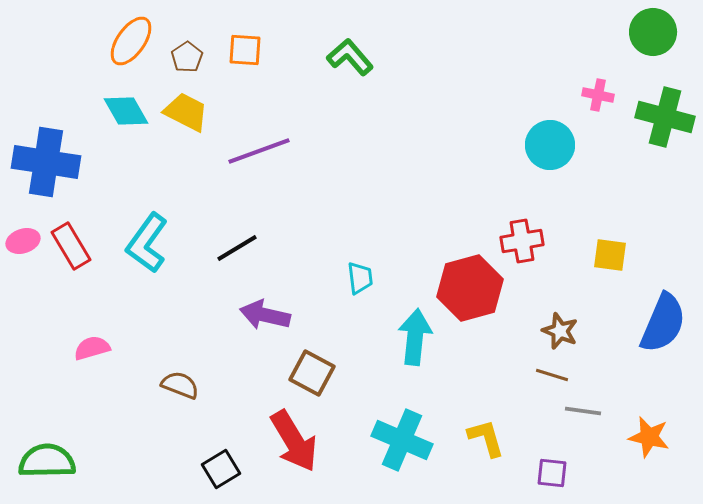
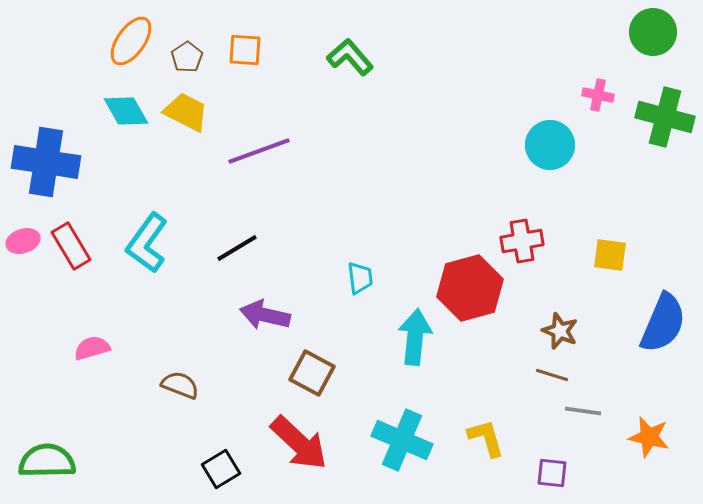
red arrow: moved 5 px right, 2 px down; rotated 16 degrees counterclockwise
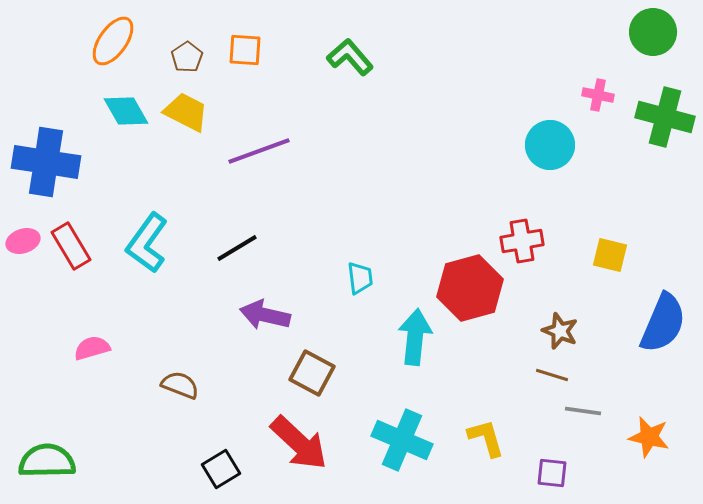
orange ellipse: moved 18 px left
yellow square: rotated 6 degrees clockwise
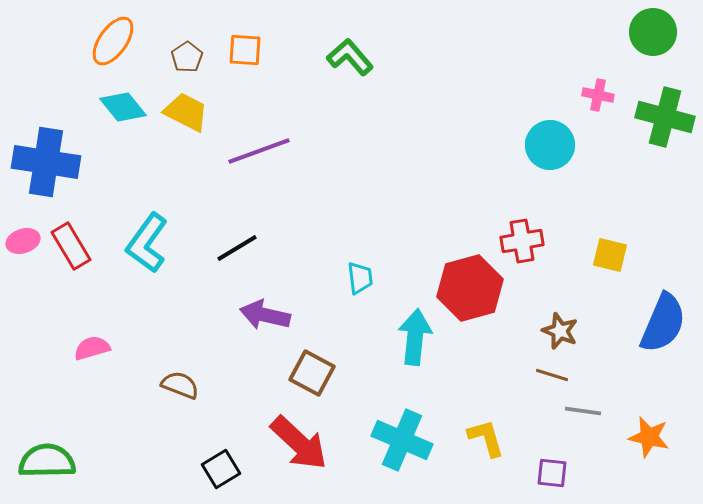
cyan diamond: moved 3 px left, 4 px up; rotated 9 degrees counterclockwise
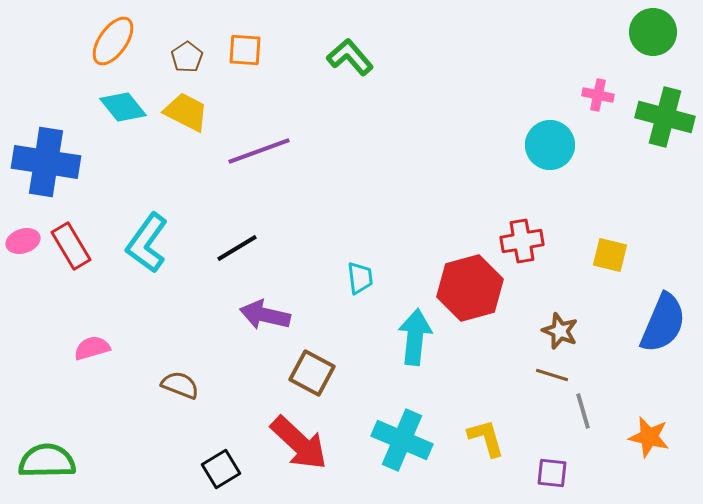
gray line: rotated 66 degrees clockwise
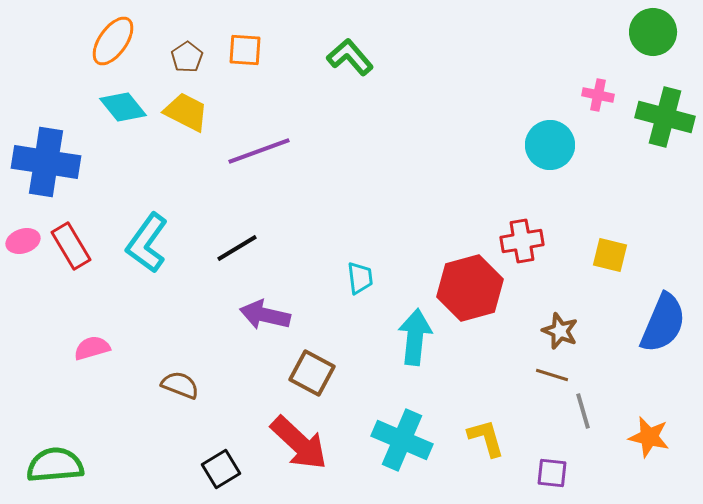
green semicircle: moved 8 px right, 4 px down; rotated 4 degrees counterclockwise
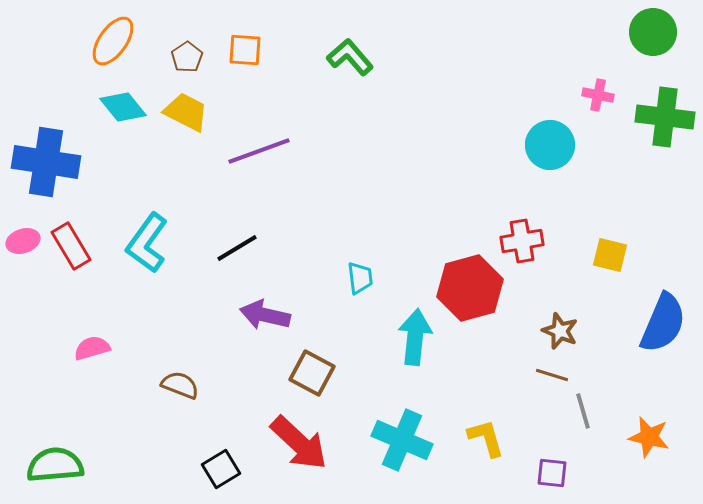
green cross: rotated 8 degrees counterclockwise
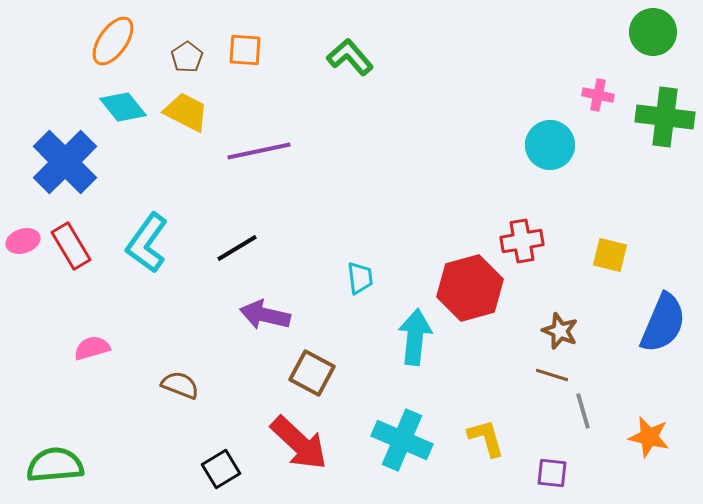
purple line: rotated 8 degrees clockwise
blue cross: moved 19 px right; rotated 36 degrees clockwise
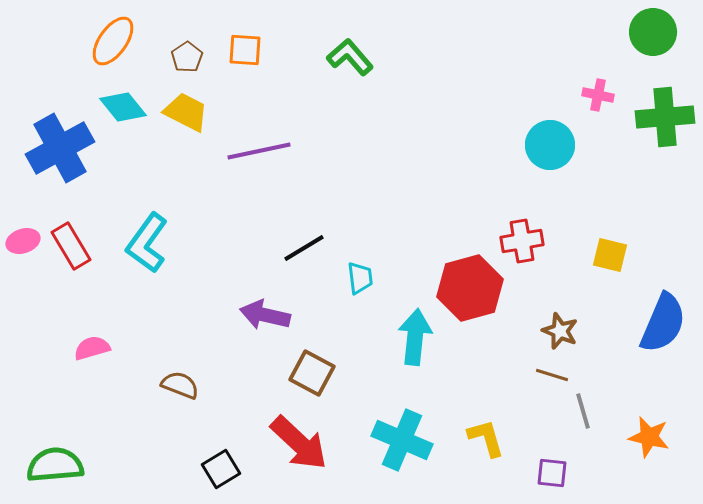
green cross: rotated 12 degrees counterclockwise
blue cross: moved 5 px left, 14 px up; rotated 16 degrees clockwise
black line: moved 67 px right
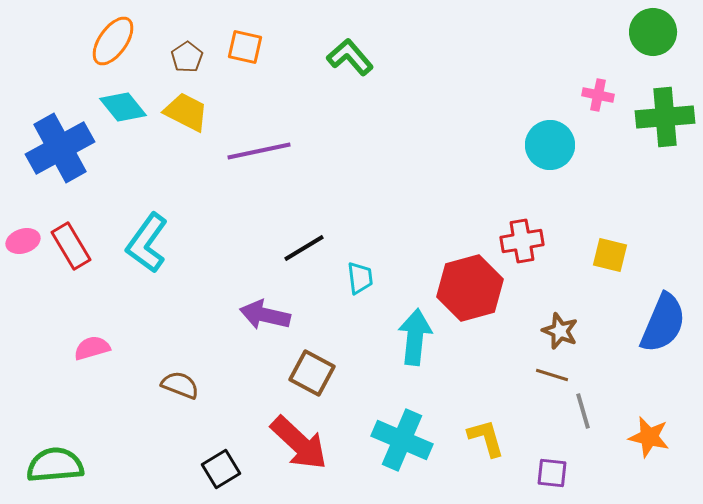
orange square: moved 3 px up; rotated 9 degrees clockwise
